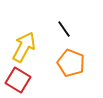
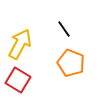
yellow arrow: moved 4 px left, 3 px up
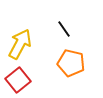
orange pentagon: rotated 8 degrees counterclockwise
red square: rotated 20 degrees clockwise
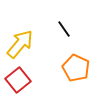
yellow arrow: rotated 12 degrees clockwise
orange pentagon: moved 5 px right, 5 px down; rotated 12 degrees clockwise
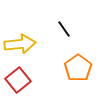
yellow arrow: rotated 44 degrees clockwise
orange pentagon: moved 2 px right; rotated 12 degrees clockwise
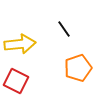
orange pentagon: rotated 16 degrees clockwise
red square: moved 2 px left, 1 px down; rotated 25 degrees counterclockwise
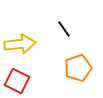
red square: moved 1 px right
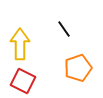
yellow arrow: rotated 84 degrees counterclockwise
red square: moved 6 px right
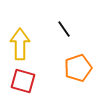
red square: rotated 10 degrees counterclockwise
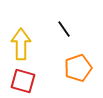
yellow arrow: moved 1 px right
